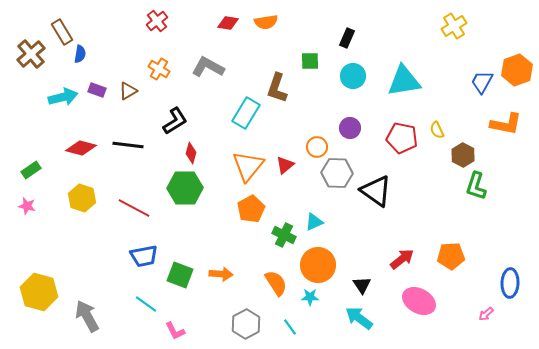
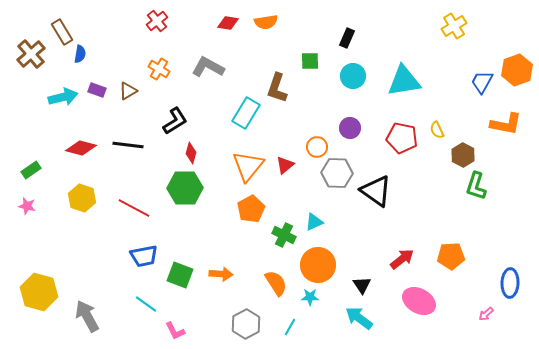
cyan line at (290, 327): rotated 66 degrees clockwise
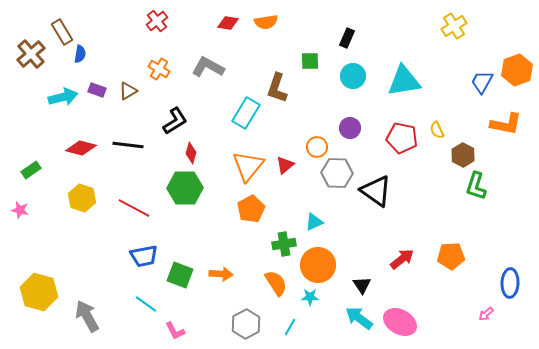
pink star at (27, 206): moved 7 px left, 4 px down
green cross at (284, 235): moved 9 px down; rotated 35 degrees counterclockwise
pink ellipse at (419, 301): moved 19 px left, 21 px down
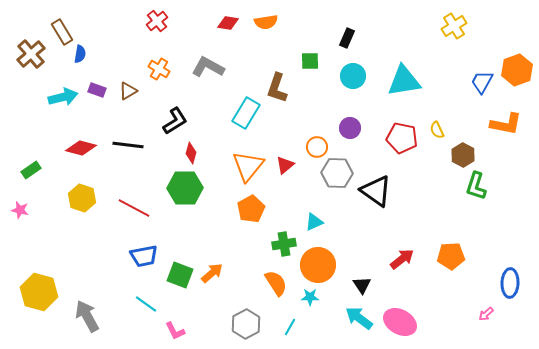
orange arrow at (221, 274): moved 9 px left, 1 px up; rotated 45 degrees counterclockwise
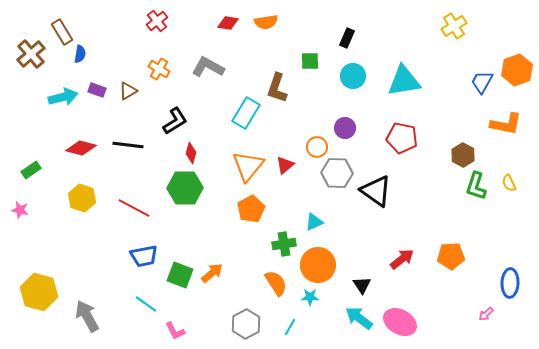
purple circle at (350, 128): moved 5 px left
yellow semicircle at (437, 130): moved 72 px right, 53 px down
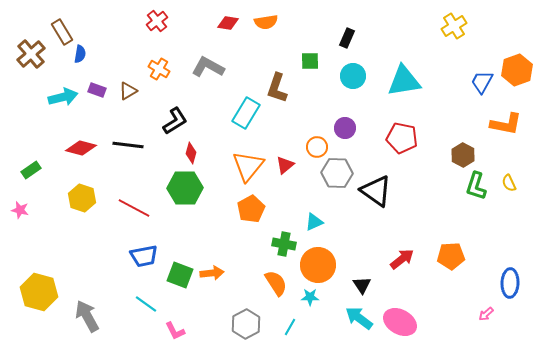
green cross at (284, 244): rotated 20 degrees clockwise
orange arrow at (212, 273): rotated 35 degrees clockwise
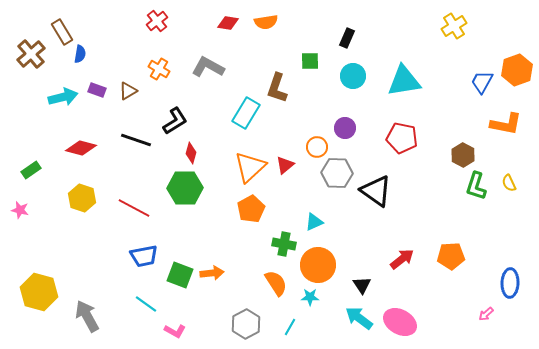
black line at (128, 145): moved 8 px right, 5 px up; rotated 12 degrees clockwise
orange triangle at (248, 166): moved 2 px right, 1 px down; rotated 8 degrees clockwise
pink L-shape at (175, 331): rotated 35 degrees counterclockwise
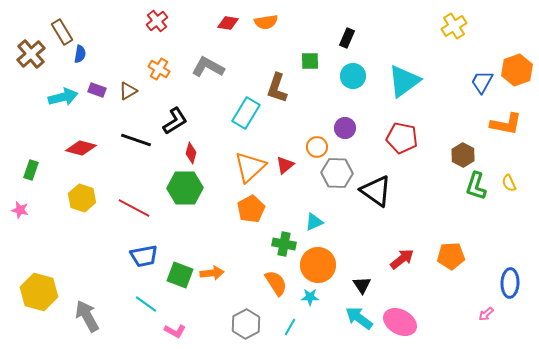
cyan triangle at (404, 81): rotated 27 degrees counterclockwise
green rectangle at (31, 170): rotated 36 degrees counterclockwise
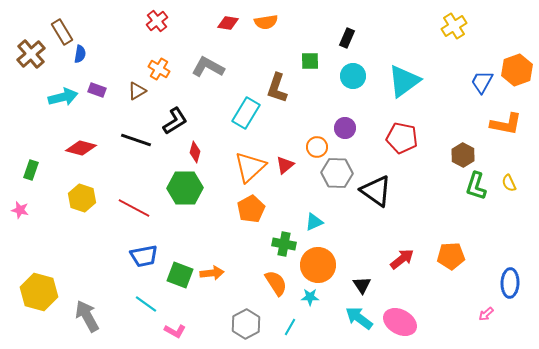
brown triangle at (128, 91): moved 9 px right
red diamond at (191, 153): moved 4 px right, 1 px up
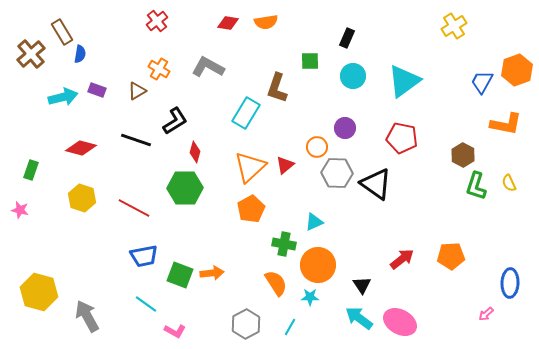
black triangle at (376, 191): moved 7 px up
